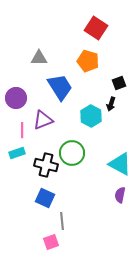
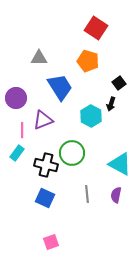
black square: rotated 16 degrees counterclockwise
cyan rectangle: rotated 35 degrees counterclockwise
purple semicircle: moved 4 px left
gray line: moved 25 px right, 27 px up
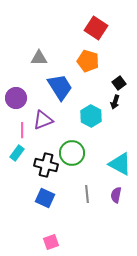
black arrow: moved 4 px right, 2 px up
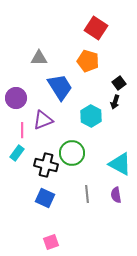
purple semicircle: rotated 21 degrees counterclockwise
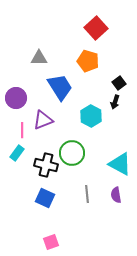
red square: rotated 15 degrees clockwise
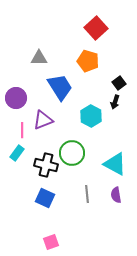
cyan triangle: moved 5 px left
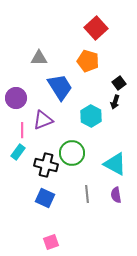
cyan rectangle: moved 1 px right, 1 px up
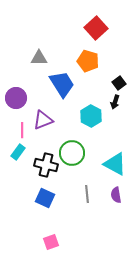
blue trapezoid: moved 2 px right, 3 px up
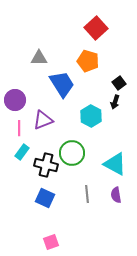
purple circle: moved 1 px left, 2 px down
pink line: moved 3 px left, 2 px up
cyan rectangle: moved 4 px right
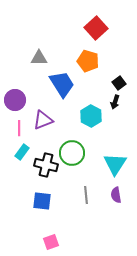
cyan triangle: rotated 35 degrees clockwise
gray line: moved 1 px left, 1 px down
blue square: moved 3 px left, 3 px down; rotated 18 degrees counterclockwise
